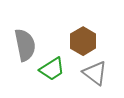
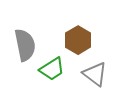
brown hexagon: moved 5 px left, 1 px up
gray triangle: moved 1 px down
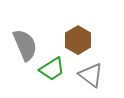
gray semicircle: rotated 12 degrees counterclockwise
gray triangle: moved 4 px left, 1 px down
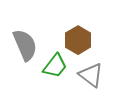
green trapezoid: moved 3 px right, 3 px up; rotated 20 degrees counterclockwise
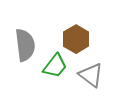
brown hexagon: moved 2 px left, 1 px up
gray semicircle: rotated 16 degrees clockwise
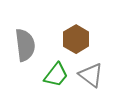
green trapezoid: moved 1 px right, 9 px down
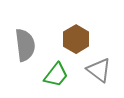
gray triangle: moved 8 px right, 5 px up
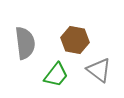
brown hexagon: moved 1 px left, 1 px down; rotated 20 degrees counterclockwise
gray semicircle: moved 2 px up
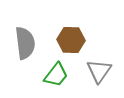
brown hexagon: moved 4 px left; rotated 8 degrees counterclockwise
gray triangle: moved 1 px down; rotated 28 degrees clockwise
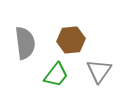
brown hexagon: rotated 8 degrees counterclockwise
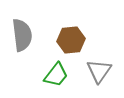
gray semicircle: moved 3 px left, 8 px up
